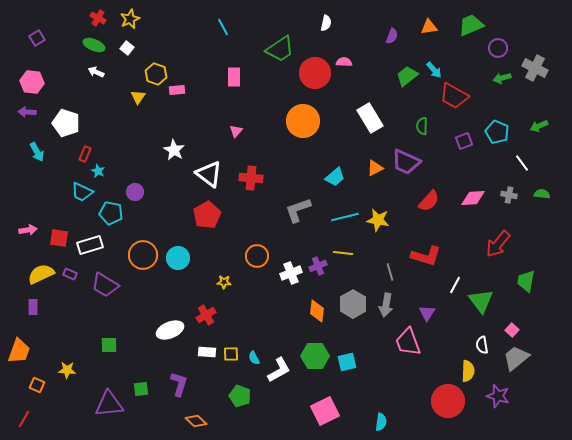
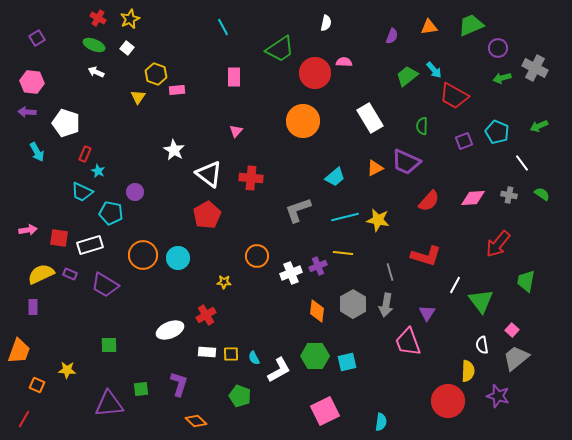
green semicircle at (542, 194): rotated 28 degrees clockwise
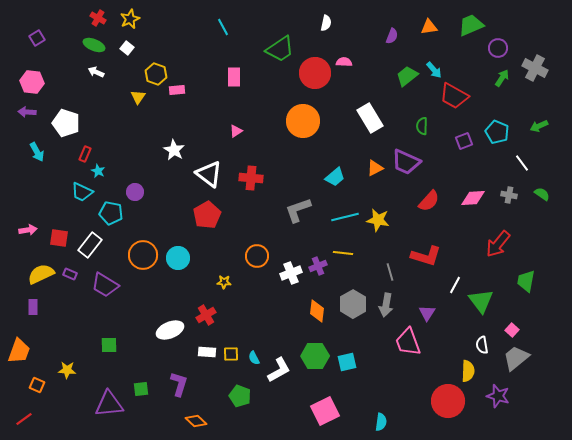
green arrow at (502, 78): rotated 138 degrees clockwise
pink triangle at (236, 131): rotated 16 degrees clockwise
white rectangle at (90, 245): rotated 35 degrees counterclockwise
red line at (24, 419): rotated 24 degrees clockwise
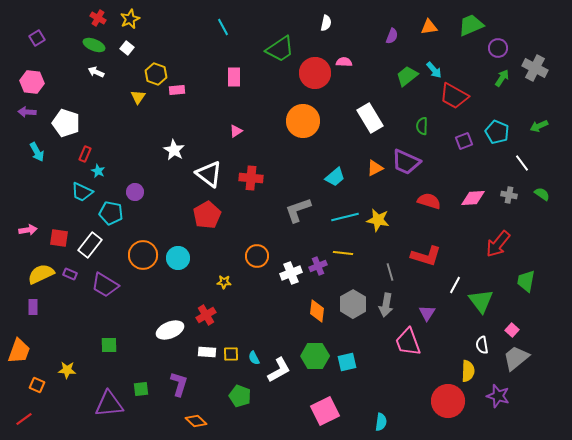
red semicircle at (429, 201): rotated 115 degrees counterclockwise
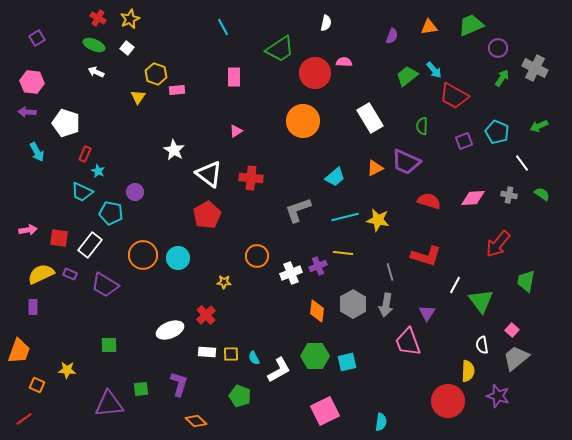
red cross at (206, 315): rotated 12 degrees counterclockwise
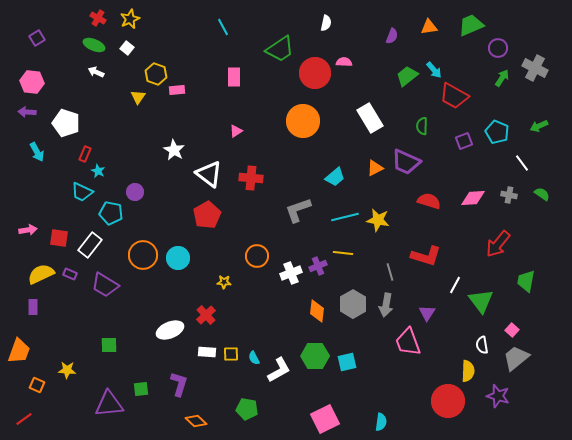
green pentagon at (240, 396): moved 7 px right, 13 px down; rotated 10 degrees counterclockwise
pink square at (325, 411): moved 8 px down
